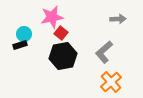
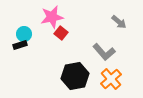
gray arrow: moved 1 px right, 3 px down; rotated 42 degrees clockwise
gray L-shape: rotated 90 degrees counterclockwise
black hexagon: moved 12 px right, 20 px down
orange cross: moved 3 px up
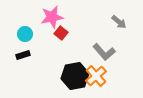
cyan circle: moved 1 px right
black rectangle: moved 3 px right, 10 px down
orange cross: moved 15 px left, 3 px up
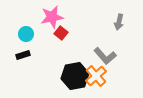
gray arrow: rotated 63 degrees clockwise
cyan circle: moved 1 px right
gray L-shape: moved 1 px right, 4 px down
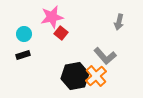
cyan circle: moved 2 px left
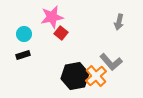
gray L-shape: moved 6 px right, 6 px down
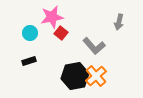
cyan circle: moved 6 px right, 1 px up
black rectangle: moved 6 px right, 6 px down
gray L-shape: moved 17 px left, 16 px up
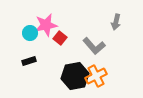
pink star: moved 6 px left, 8 px down
gray arrow: moved 3 px left
red square: moved 1 px left, 5 px down
orange cross: rotated 15 degrees clockwise
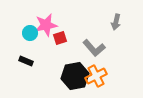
red square: rotated 32 degrees clockwise
gray L-shape: moved 2 px down
black rectangle: moved 3 px left; rotated 40 degrees clockwise
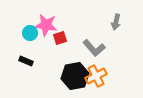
pink star: rotated 20 degrees clockwise
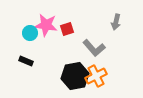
red square: moved 7 px right, 9 px up
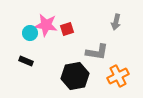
gray L-shape: moved 3 px right, 4 px down; rotated 40 degrees counterclockwise
orange cross: moved 22 px right
